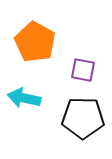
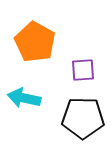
purple square: rotated 15 degrees counterclockwise
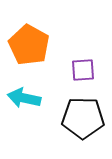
orange pentagon: moved 6 px left, 3 px down
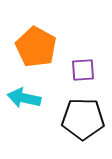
orange pentagon: moved 7 px right, 2 px down
black pentagon: moved 1 px down
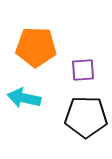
orange pentagon: rotated 27 degrees counterclockwise
black pentagon: moved 3 px right, 2 px up
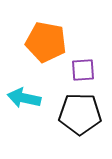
orange pentagon: moved 10 px right, 5 px up; rotated 9 degrees clockwise
black pentagon: moved 6 px left, 3 px up
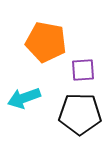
cyan arrow: rotated 32 degrees counterclockwise
